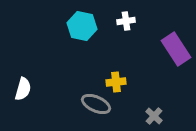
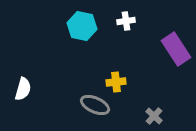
gray ellipse: moved 1 px left, 1 px down
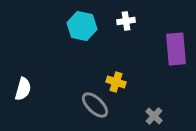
purple rectangle: rotated 28 degrees clockwise
yellow cross: rotated 24 degrees clockwise
gray ellipse: rotated 20 degrees clockwise
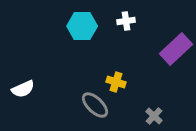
cyan hexagon: rotated 12 degrees counterclockwise
purple rectangle: rotated 52 degrees clockwise
white semicircle: rotated 50 degrees clockwise
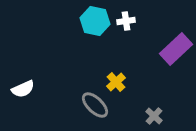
cyan hexagon: moved 13 px right, 5 px up; rotated 12 degrees clockwise
yellow cross: rotated 30 degrees clockwise
